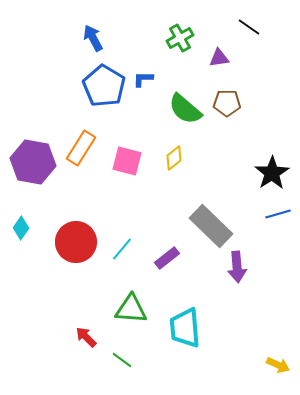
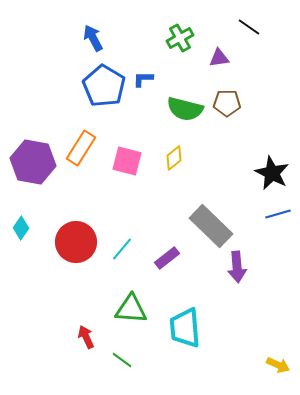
green semicircle: rotated 27 degrees counterclockwise
black star: rotated 12 degrees counterclockwise
red arrow: rotated 20 degrees clockwise
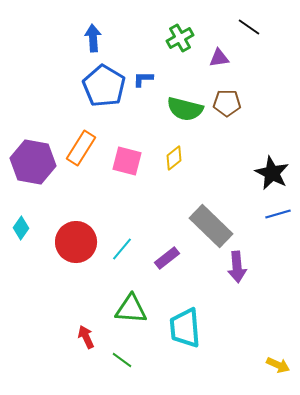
blue arrow: rotated 24 degrees clockwise
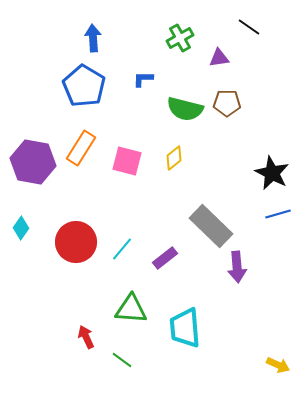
blue pentagon: moved 20 px left
purple rectangle: moved 2 px left
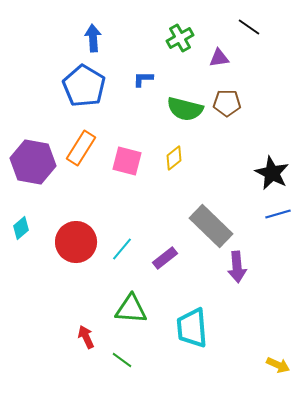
cyan diamond: rotated 15 degrees clockwise
cyan trapezoid: moved 7 px right
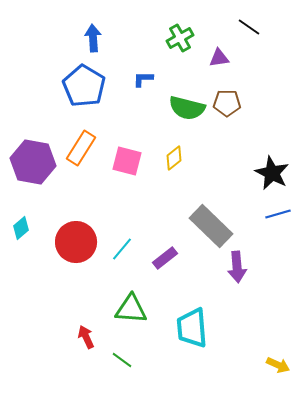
green semicircle: moved 2 px right, 1 px up
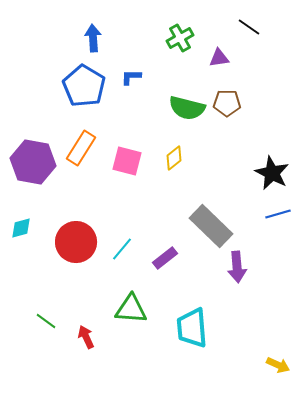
blue L-shape: moved 12 px left, 2 px up
cyan diamond: rotated 25 degrees clockwise
green line: moved 76 px left, 39 px up
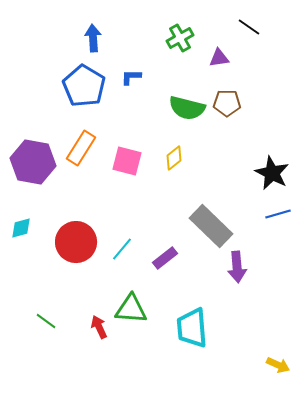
red arrow: moved 13 px right, 10 px up
